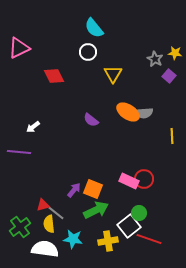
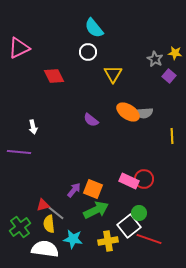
white arrow: rotated 64 degrees counterclockwise
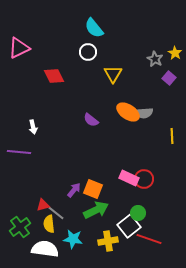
yellow star: rotated 24 degrees clockwise
purple square: moved 2 px down
pink rectangle: moved 3 px up
green circle: moved 1 px left
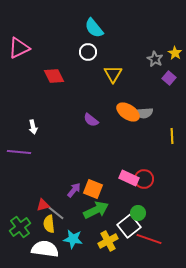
yellow cross: rotated 18 degrees counterclockwise
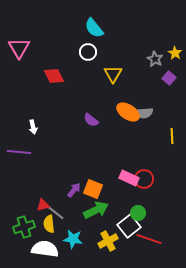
pink triangle: rotated 35 degrees counterclockwise
green cross: moved 4 px right; rotated 20 degrees clockwise
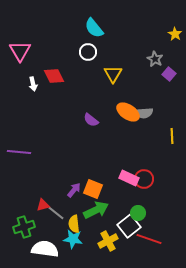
pink triangle: moved 1 px right, 3 px down
yellow star: moved 19 px up
purple square: moved 4 px up
white arrow: moved 43 px up
yellow semicircle: moved 25 px right
